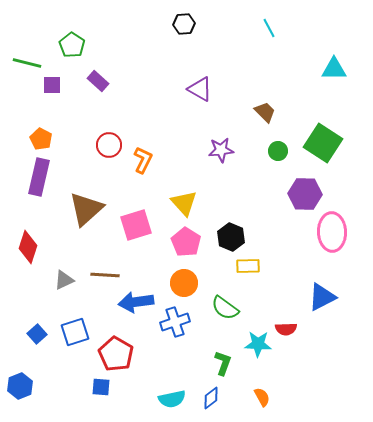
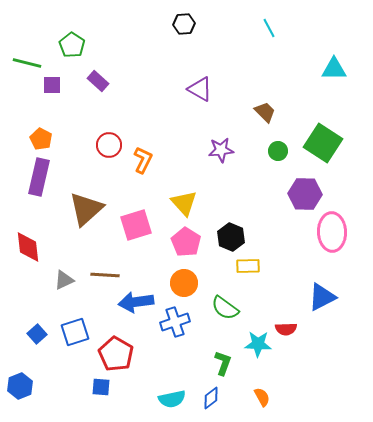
red diamond at (28, 247): rotated 24 degrees counterclockwise
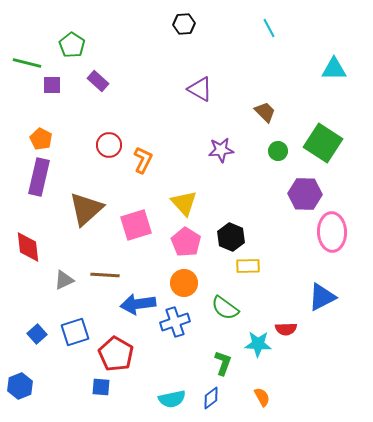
blue arrow at (136, 302): moved 2 px right, 2 px down
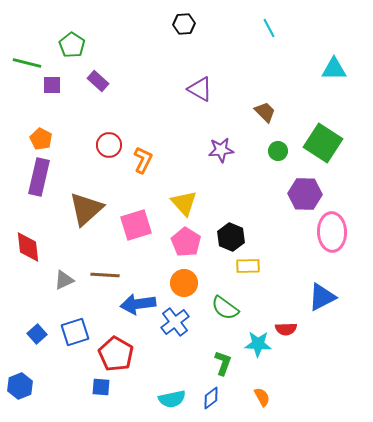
blue cross at (175, 322): rotated 20 degrees counterclockwise
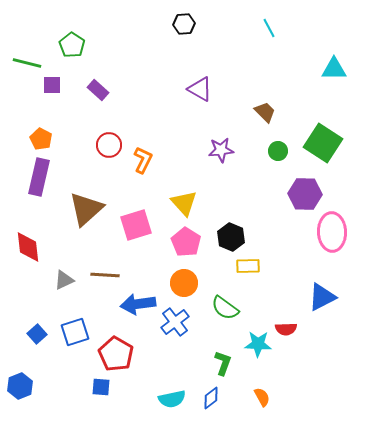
purple rectangle at (98, 81): moved 9 px down
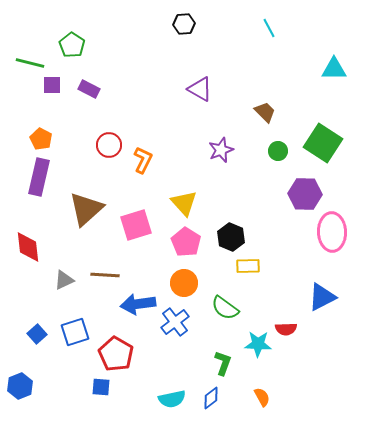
green line at (27, 63): moved 3 px right
purple rectangle at (98, 90): moved 9 px left, 1 px up; rotated 15 degrees counterclockwise
purple star at (221, 150): rotated 15 degrees counterclockwise
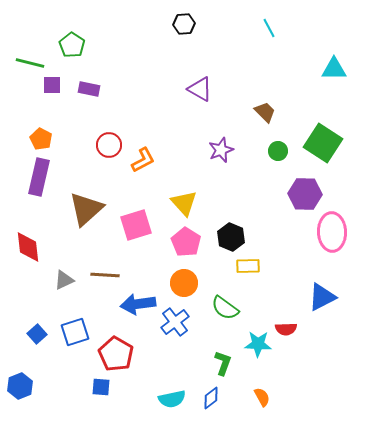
purple rectangle at (89, 89): rotated 15 degrees counterclockwise
orange L-shape at (143, 160): rotated 36 degrees clockwise
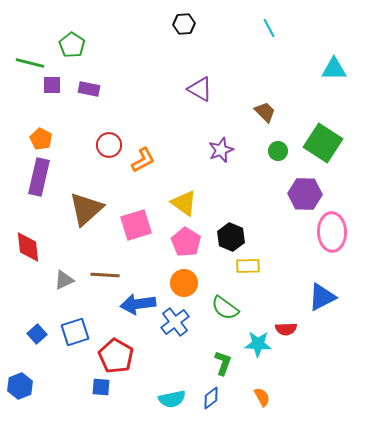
yellow triangle at (184, 203): rotated 12 degrees counterclockwise
red pentagon at (116, 354): moved 2 px down
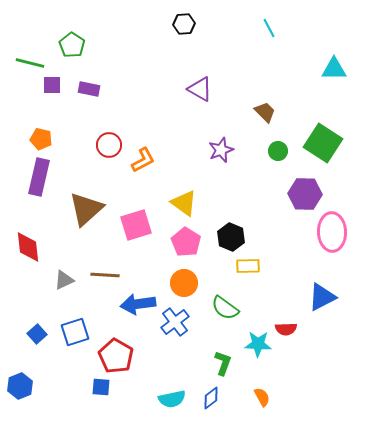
orange pentagon at (41, 139): rotated 15 degrees counterclockwise
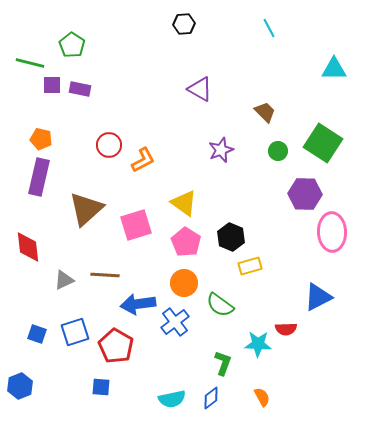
purple rectangle at (89, 89): moved 9 px left
yellow rectangle at (248, 266): moved 2 px right; rotated 15 degrees counterclockwise
blue triangle at (322, 297): moved 4 px left
green semicircle at (225, 308): moved 5 px left, 3 px up
blue square at (37, 334): rotated 30 degrees counterclockwise
red pentagon at (116, 356): moved 10 px up
